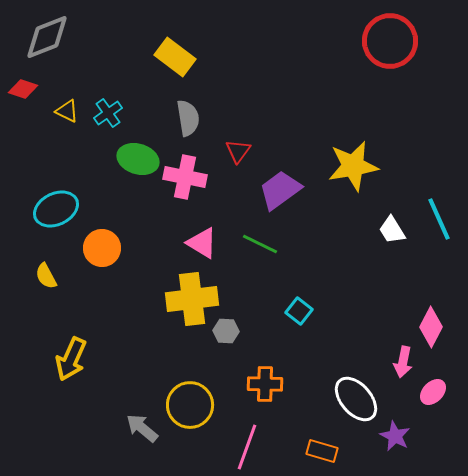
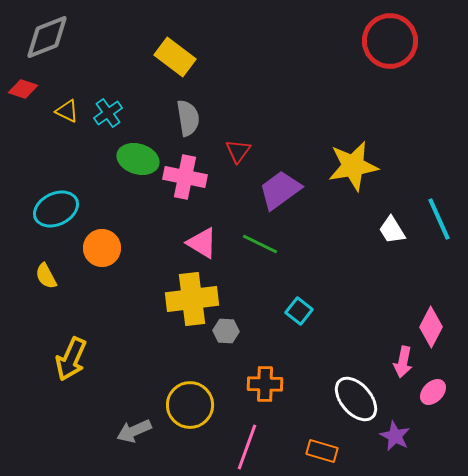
gray arrow: moved 8 px left, 3 px down; rotated 64 degrees counterclockwise
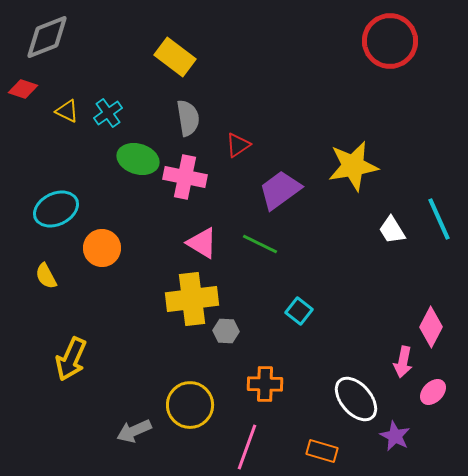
red triangle: moved 6 px up; rotated 20 degrees clockwise
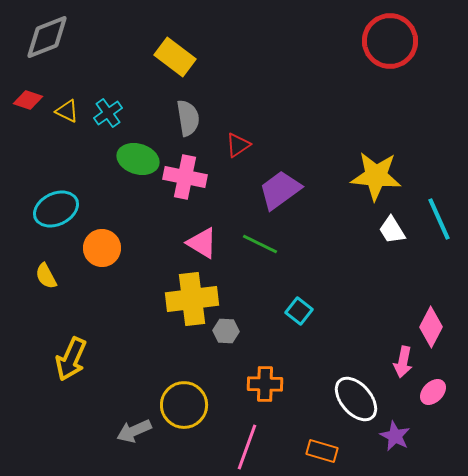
red diamond: moved 5 px right, 11 px down
yellow star: moved 23 px right, 10 px down; rotated 15 degrees clockwise
yellow circle: moved 6 px left
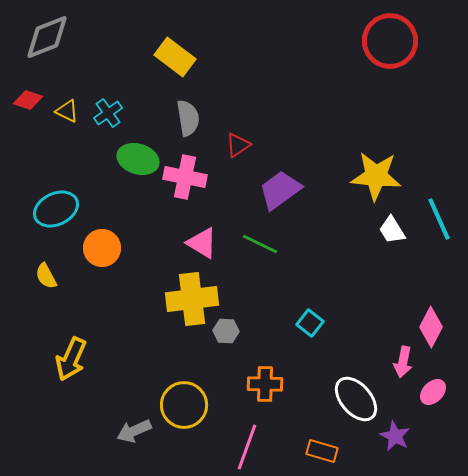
cyan square: moved 11 px right, 12 px down
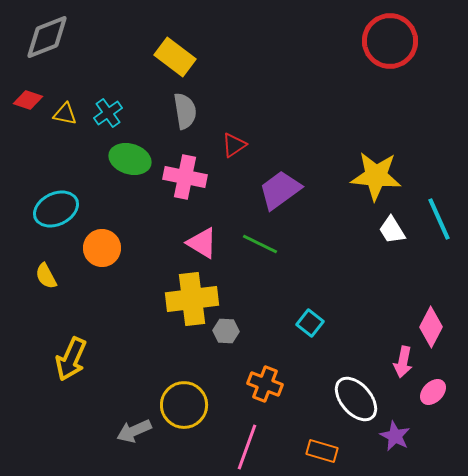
yellow triangle: moved 2 px left, 3 px down; rotated 15 degrees counterclockwise
gray semicircle: moved 3 px left, 7 px up
red triangle: moved 4 px left
green ellipse: moved 8 px left
orange cross: rotated 20 degrees clockwise
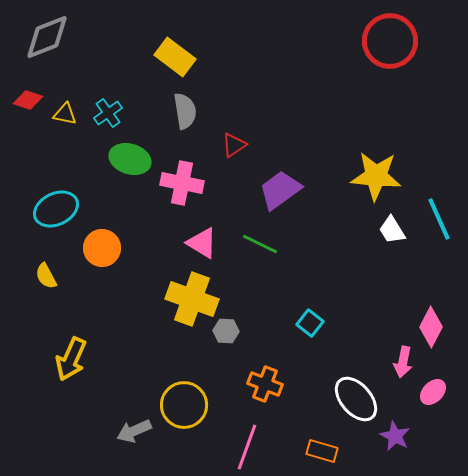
pink cross: moved 3 px left, 6 px down
yellow cross: rotated 27 degrees clockwise
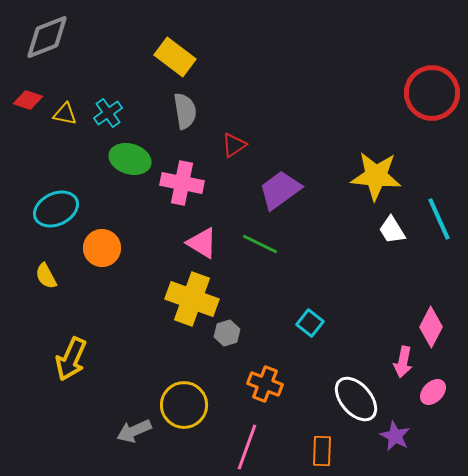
red circle: moved 42 px right, 52 px down
gray hexagon: moved 1 px right, 2 px down; rotated 20 degrees counterclockwise
orange rectangle: rotated 76 degrees clockwise
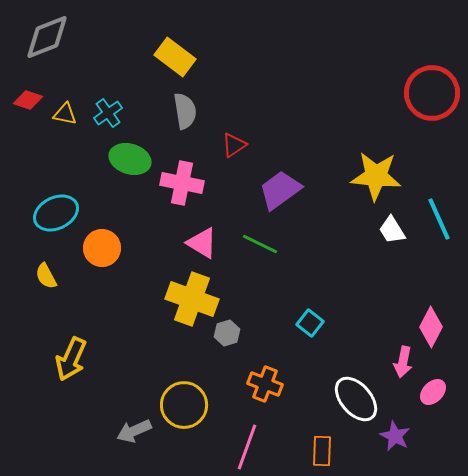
cyan ellipse: moved 4 px down
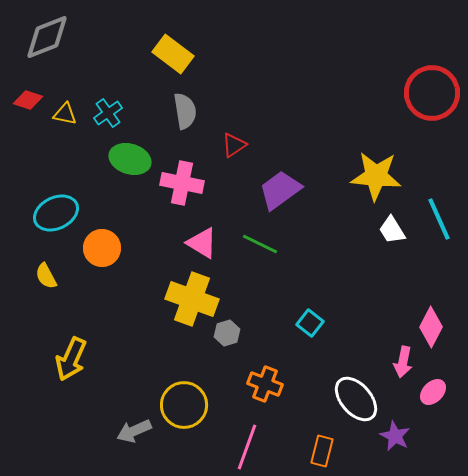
yellow rectangle: moved 2 px left, 3 px up
orange rectangle: rotated 12 degrees clockwise
